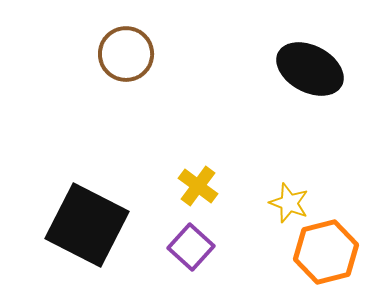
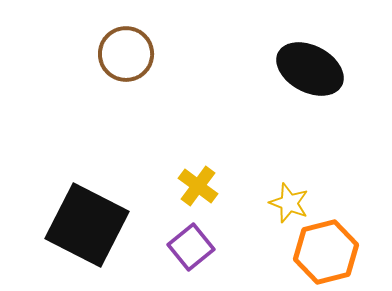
purple square: rotated 9 degrees clockwise
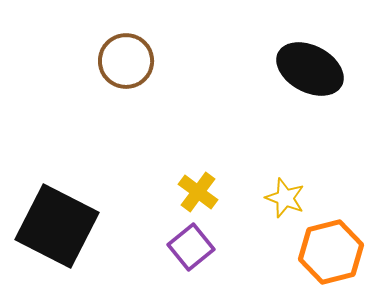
brown circle: moved 7 px down
yellow cross: moved 6 px down
yellow star: moved 4 px left, 5 px up
black square: moved 30 px left, 1 px down
orange hexagon: moved 5 px right
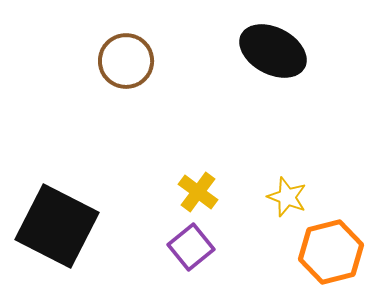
black ellipse: moved 37 px left, 18 px up
yellow star: moved 2 px right, 1 px up
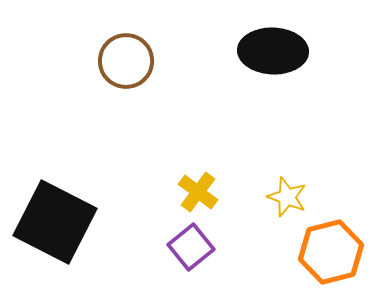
black ellipse: rotated 26 degrees counterclockwise
black square: moved 2 px left, 4 px up
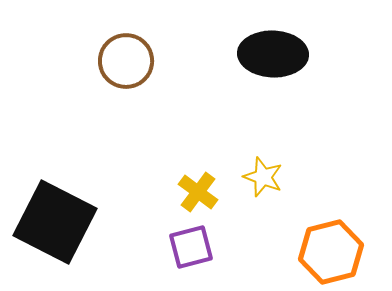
black ellipse: moved 3 px down
yellow star: moved 24 px left, 20 px up
purple square: rotated 24 degrees clockwise
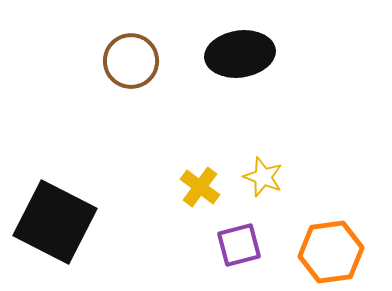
black ellipse: moved 33 px left; rotated 10 degrees counterclockwise
brown circle: moved 5 px right
yellow cross: moved 2 px right, 5 px up
purple square: moved 48 px right, 2 px up
orange hexagon: rotated 6 degrees clockwise
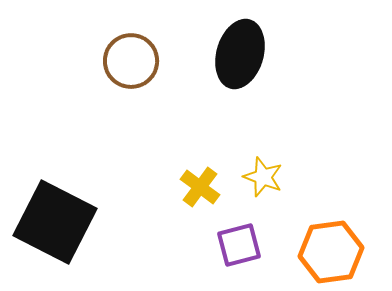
black ellipse: rotated 66 degrees counterclockwise
